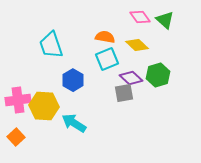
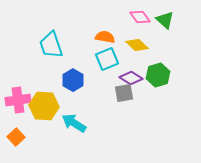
purple diamond: rotated 10 degrees counterclockwise
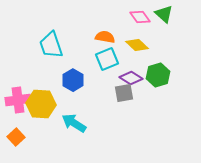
green triangle: moved 1 px left, 6 px up
yellow hexagon: moved 3 px left, 2 px up
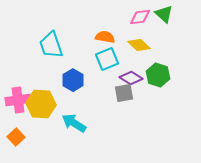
pink diamond: rotated 60 degrees counterclockwise
yellow diamond: moved 2 px right
green hexagon: rotated 25 degrees counterclockwise
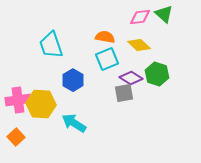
green hexagon: moved 1 px left, 1 px up
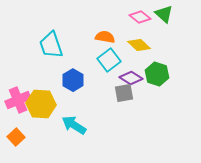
pink diamond: rotated 45 degrees clockwise
cyan square: moved 2 px right, 1 px down; rotated 15 degrees counterclockwise
pink cross: rotated 15 degrees counterclockwise
cyan arrow: moved 2 px down
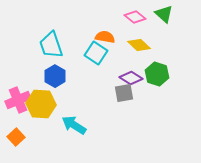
pink diamond: moved 5 px left
cyan square: moved 13 px left, 7 px up; rotated 20 degrees counterclockwise
blue hexagon: moved 18 px left, 4 px up
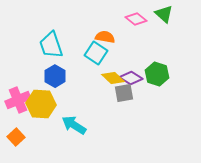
pink diamond: moved 1 px right, 2 px down
yellow diamond: moved 26 px left, 33 px down
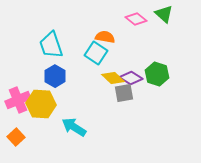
cyan arrow: moved 2 px down
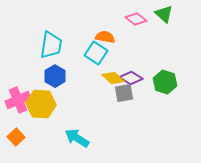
cyan trapezoid: rotated 152 degrees counterclockwise
green hexagon: moved 8 px right, 8 px down
cyan arrow: moved 3 px right, 11 px down
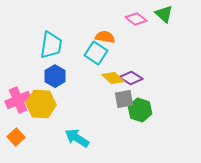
green hexagon: moved 25 px left, 28 px down
gray square: moved 6 px down
